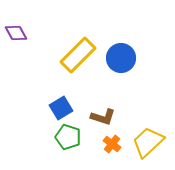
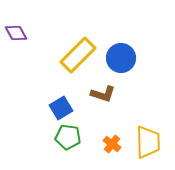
brown L-shape: moved 23 px up
green pentagon: rotated 10 degrees counterclockwise
yellow trapezoid: rotated 132 degrees clockwise
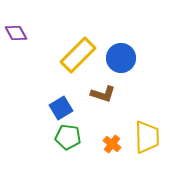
yellow trapezoid: moved 1 px left, 5 px up
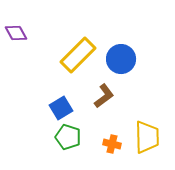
blue circle: moved 1 px down
brown L-shape: moved 1 px right, 2 px down; rotated 55 degrees counterclockwise
green pentagon: rotated 10 degrees clockwise
orange cross: rotated 24 degrees counterclockwise
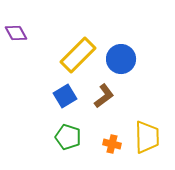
blue square: moved 4 px right, 12 px up
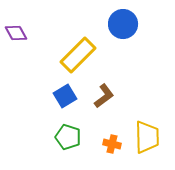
blue circle: moved 2 px right, 35 px up
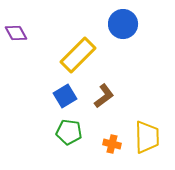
green pentagon: moved 1 px right, 5 px up; rotated 10 degrees counterclockwise
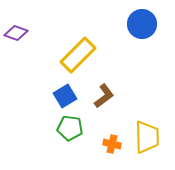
blue circle: moved 19 px right
purple diamond: rotated 40 degrees counterclockwise
green pentagon: moved 1 px right, 4 px up
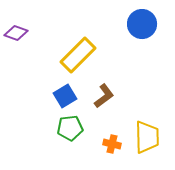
green pentagon: rotated 15 degrees counterclockwise
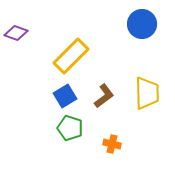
yellow rectangle: moved 7 px left, 1 px down
green pentagon: rotated 25 degrees clockwise
yellow trapezoid: moved 44 px up
